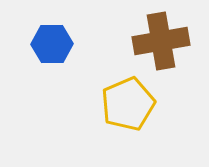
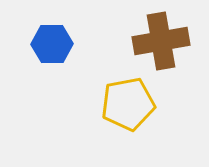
yellow pentagon: rotated 12 degrees clockwise
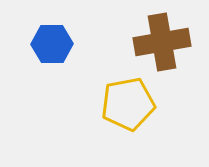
brown cross: moved 1 px right, 1 px down
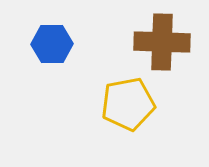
brown cross: rotated 12 degrees clockwise
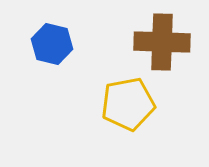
blue hexagon: rotated 15 degrees clockwise
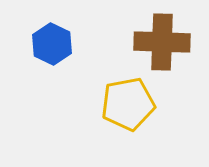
blue hexagon: rotated 12 degrees clockwise
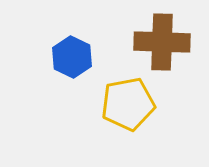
blue hexagon: moved 20 px right, 13 px down
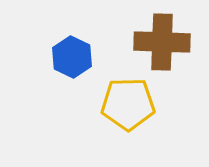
yellow pentagon: rotated 10 degrees clockwise
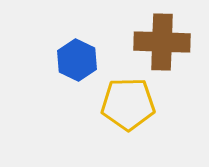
blue hexagon: moved 5 px right, 3 px down
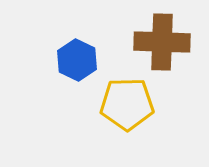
yellow pentagon: moved 1 px left
